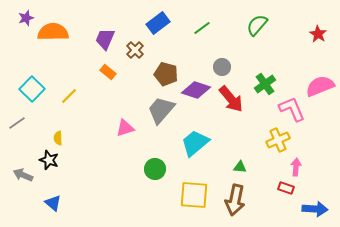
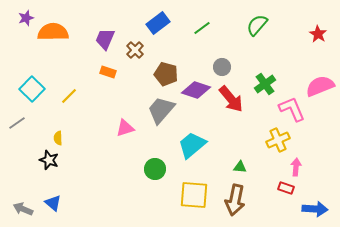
orange rectangle: rotated 21 degrees counterclockwise
cyan trapezoid: moved 3 px left, 2 px down
gray arrow: moved 34 px down
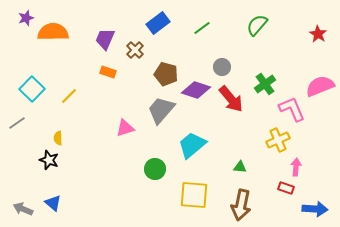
brown arrow: moved 6 px right, 5 px down
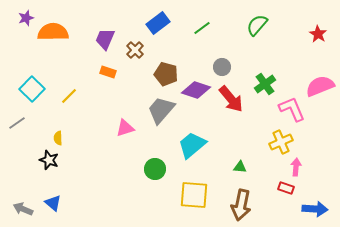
yellow cross: moved 3 px right, 2 px down
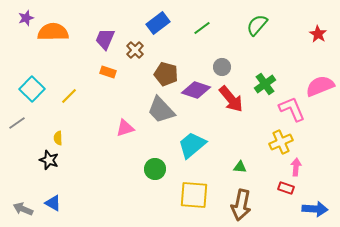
gray trapezoid: rotated 84 degrees counterclockwise
blue triangle: rotated 12 degrees counterclockwise
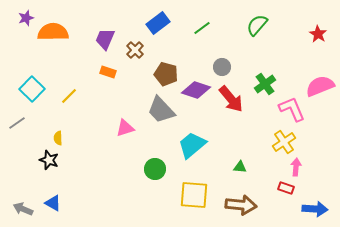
yellow cross: moved 3 px right; rotated 10 degrees counterclockwise
brown arrow: rotated 96 degrees counterclockwise
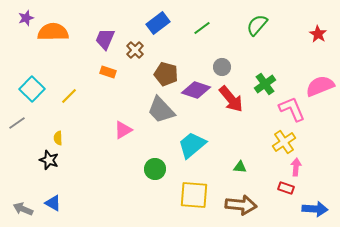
pink triangle: moved 2 px left, 2 px down; rotated 12 degrees counterclockwise
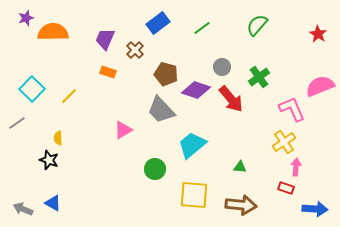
green cross: moved 6 px left, 7 px up
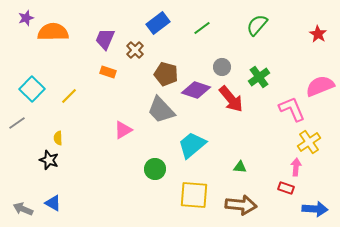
yellow cross: moved 25 px right
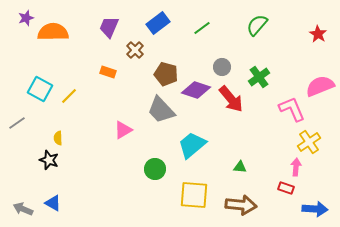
purple trapezoid: moved 4 px right, 12 px up
cyan square: moved 8 px right; rotated 15 degrees counterclockwise
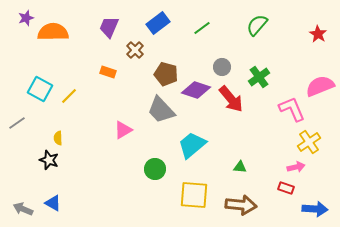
pink arrow: rotated 72 degrees clockwise
